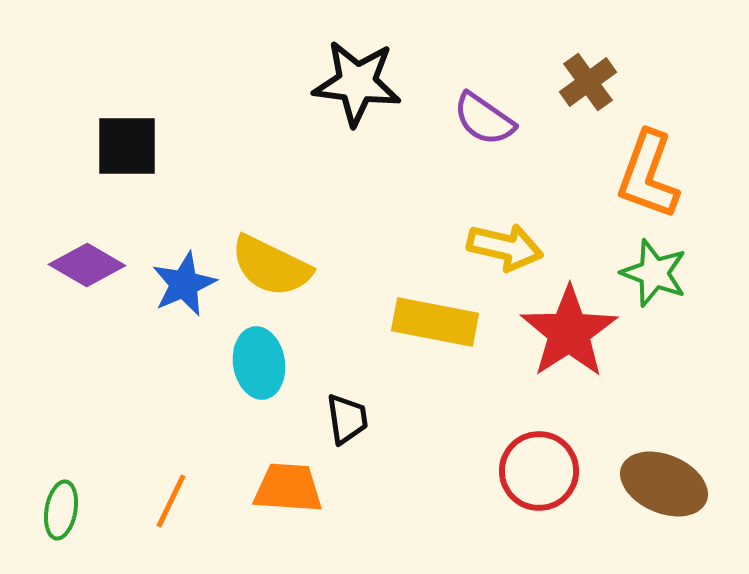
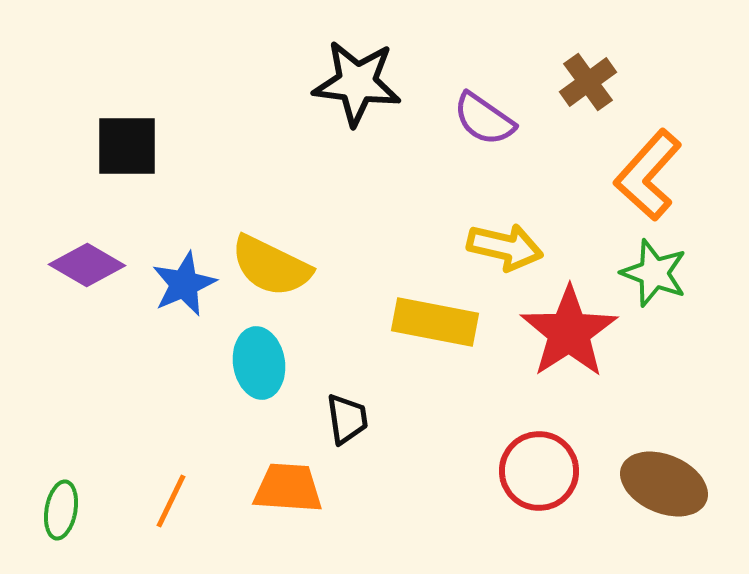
orange L-shape: rotated 22 degrees clockwise
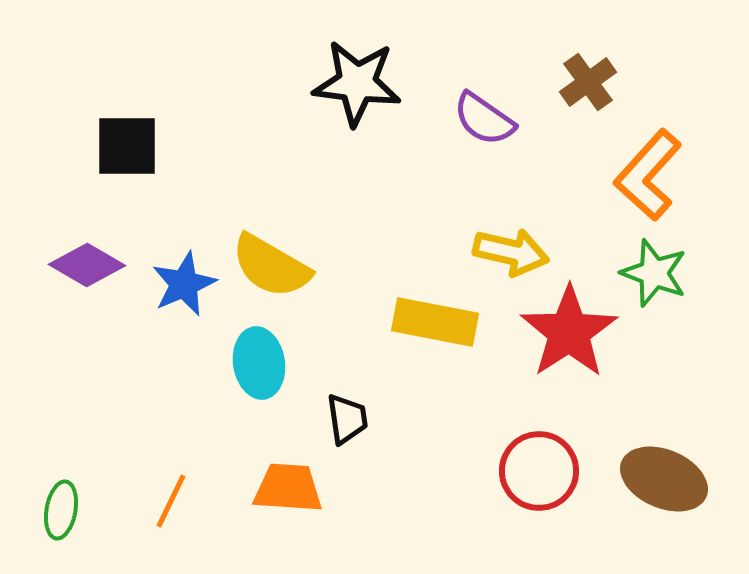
yellow arrow: moved 6 px right, 5 px down
yellow semicircle: rotated 4 degrees clockwise
brown ellipse: moved 5 px up
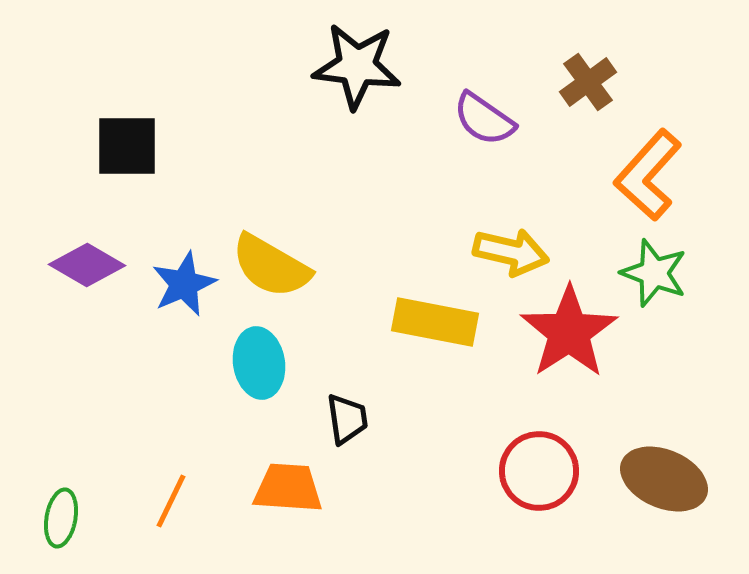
black star: moved 17 px up
green ellipse: moved 8 px down
